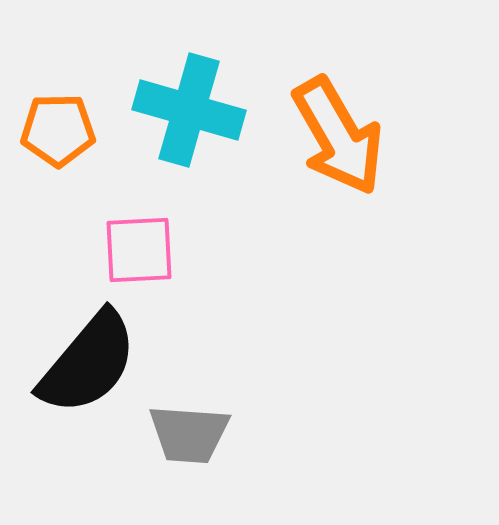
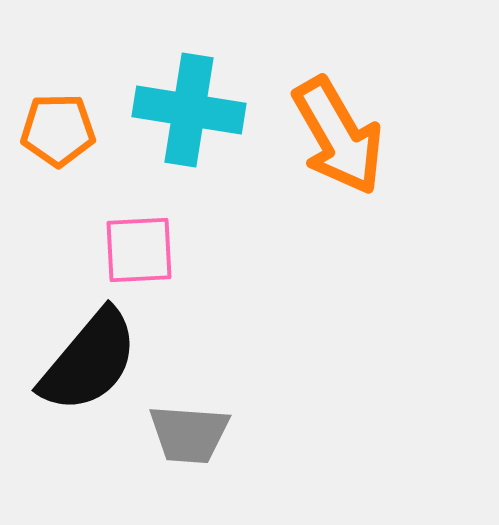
cyan cross: rotated 7 degrees counterclockwise
black semicircle: moved 1 px right, 2 px up
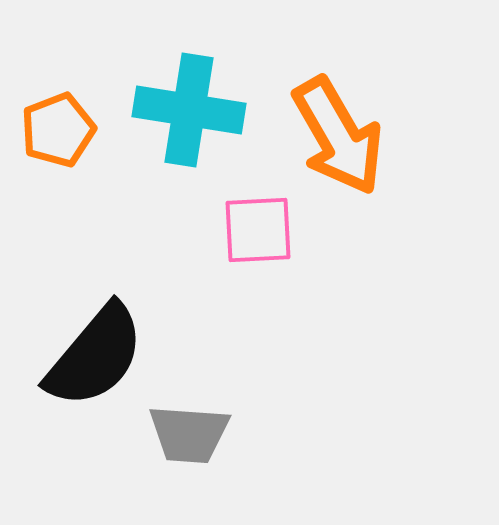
orange pentagon: rotated 20 degrees counterclockwise
pink square: moved 119 px right, 20 px up
black semicircle: moved 6 px right, 5 px up
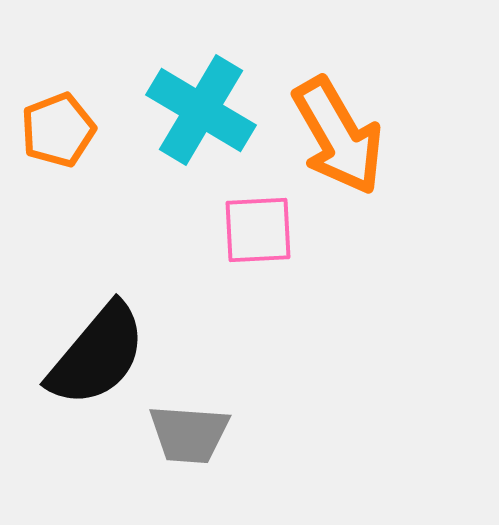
cyan cross: moved 12 px right; rotated 22 degrees clockwise
black semicircle: moved 2 px right, 1 px up
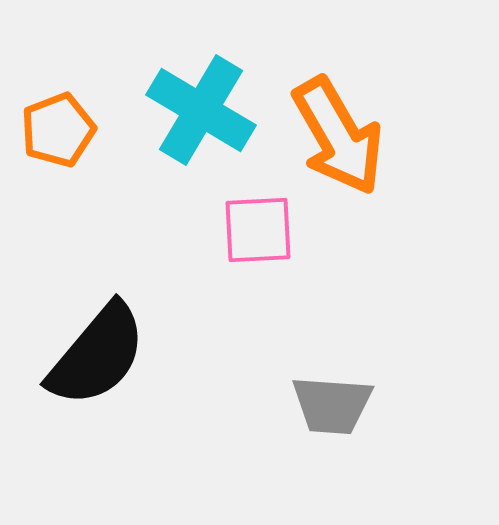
gray trapezoid: moved 143 px right, 29 px up
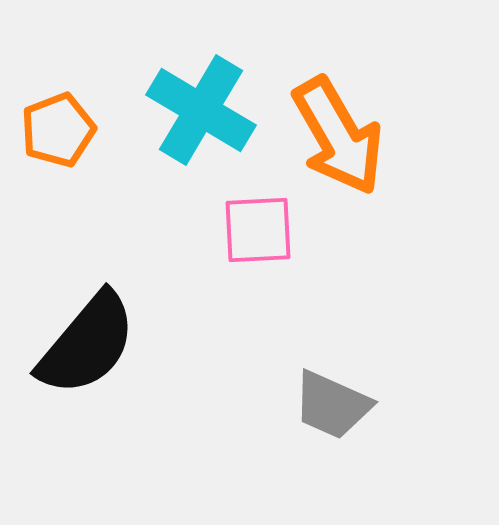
black semicircle: moved 10 px left, 11 px up
gray trapezoid: rotated 20 degrees clockwise
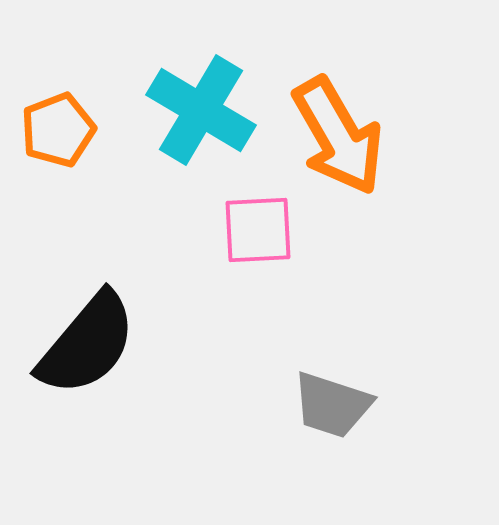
gray trapezoid: rotated 6 degrees counterclockwise
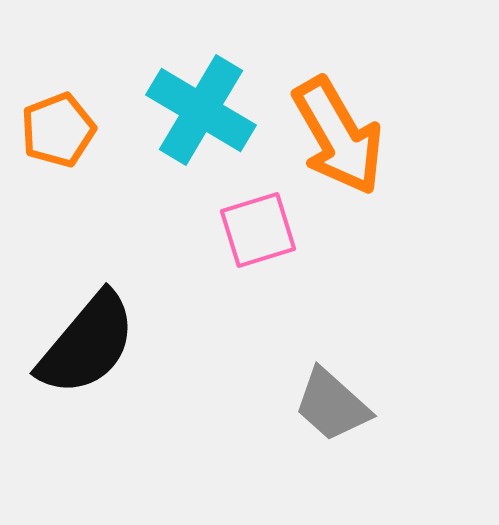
pink square: rotated 14 degrees counterclockwise
gray trapezoid: rotated 24 degrees clockwise
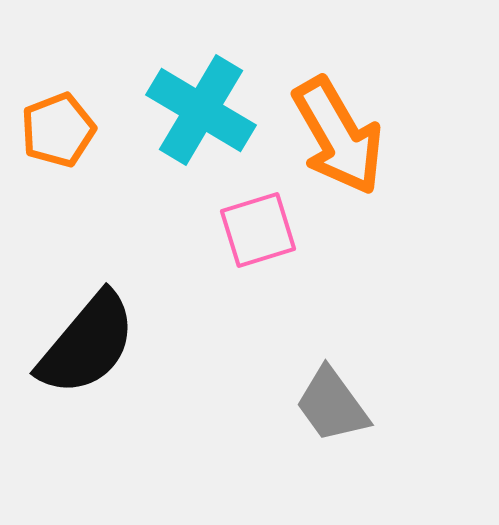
gray trapezoid: rotated 12 degrees clockwise
